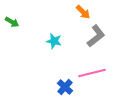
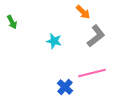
green arrow: rotated 32 degrees clockwise
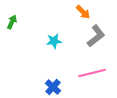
green arrow: rotated 128 degrees counterclockwise
cyan star: rotated 21 degrees counterclockwise
blue cross: moved 12 px left
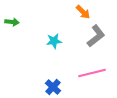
green arrow: rotated 72 degrees clockwise
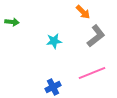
pink line: rotated 8 degrees counterclockwise
blue cross: rotated 21 degrees clockwise
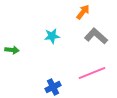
orange arrow: rotated 98 degrees counterclockwise
green arrow: moved 28 px down
gray L-shape: rotated 100 degrees counterclockwise
cyan star: moved 2 px left, 5 px up
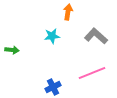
orange arrow: moved 15 px left; rotated 28 degrees counterclockwise
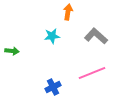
green arrow: moved 1 px down
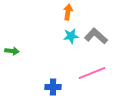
cyan star: moved 19 px right
blue cross: rotated 28 degrees clockwise
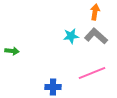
orange arrow: moved 27 px right
